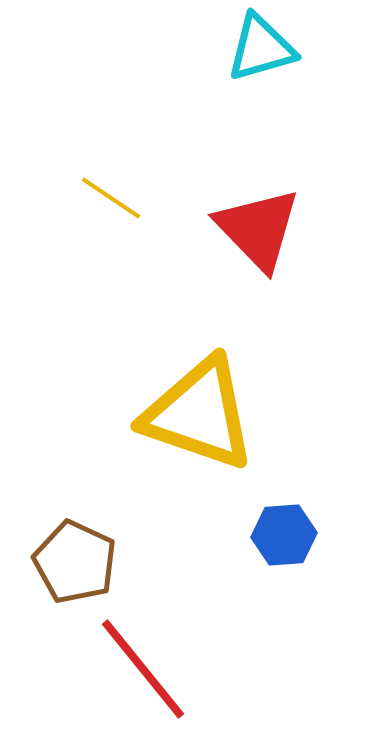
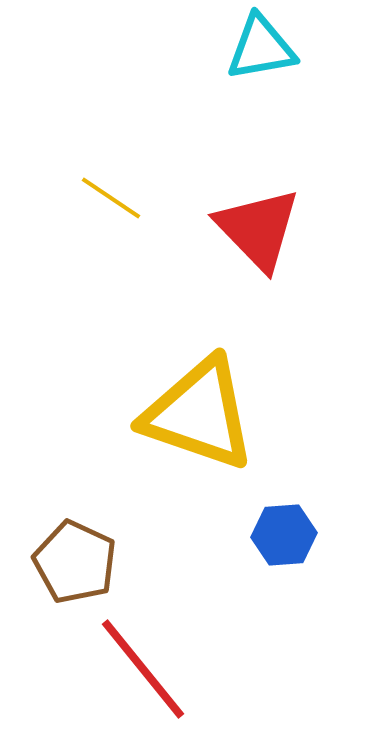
cyan triangle: rotated 6 degrees clockwise
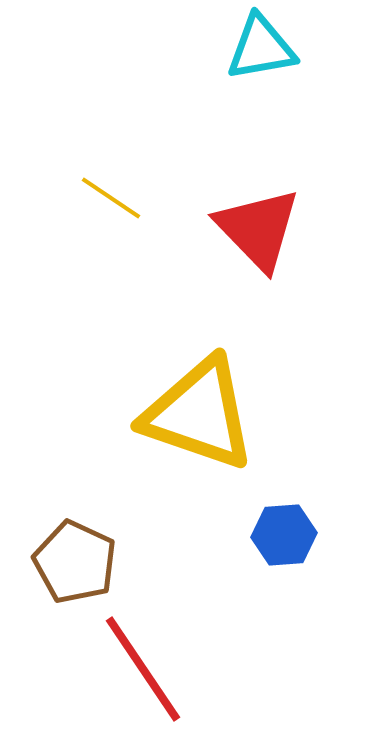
red line: rotated 5 degrees clockwise
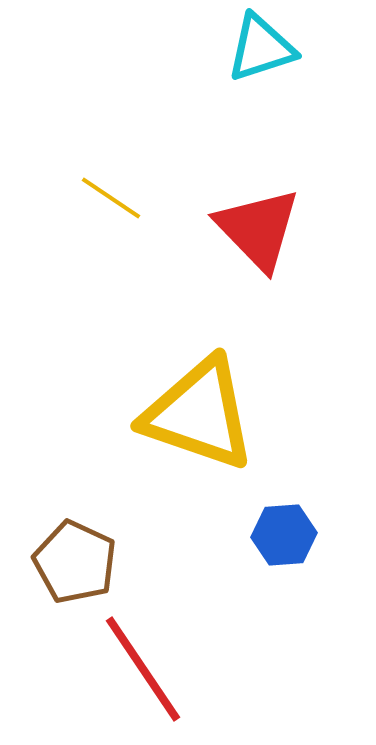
cyan triangle: rotated 8 degrees counterclockwise
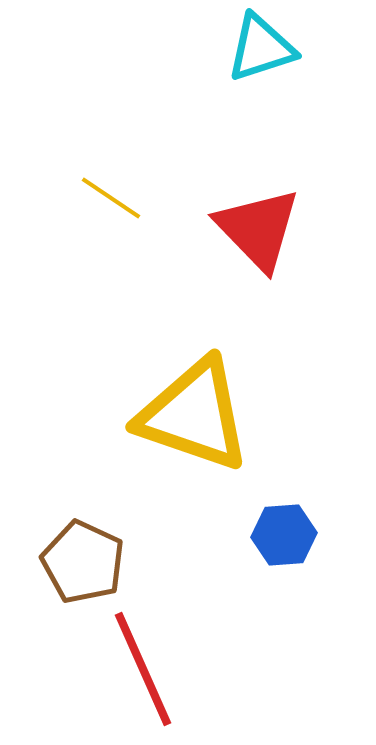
yellow triangle: moved 5 px left, 1 px down
brown pentagon: moved 8 px right
red line: rotated 10 degrees clockwise
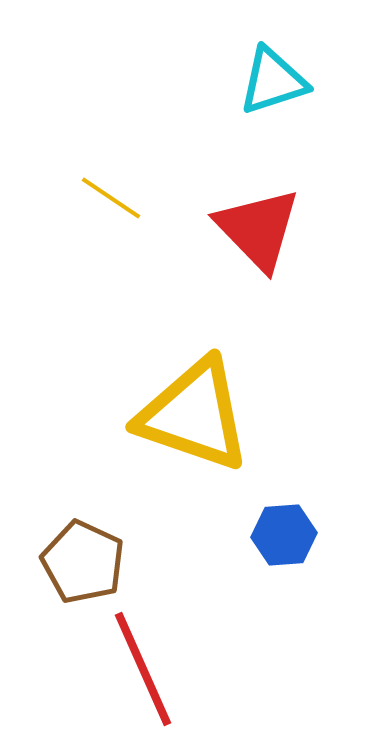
cyan triangle: moved 12 px right, 33 px down
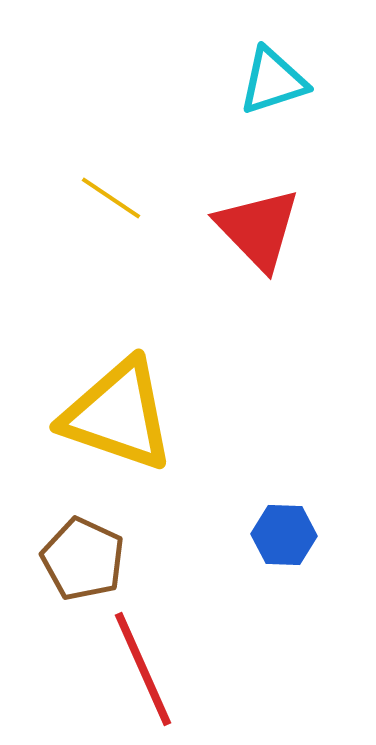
yellow triangle: moved 76 px left
blue hexagon: rotated 6 degrees clockwise
brown pentagon: moved 3 px up
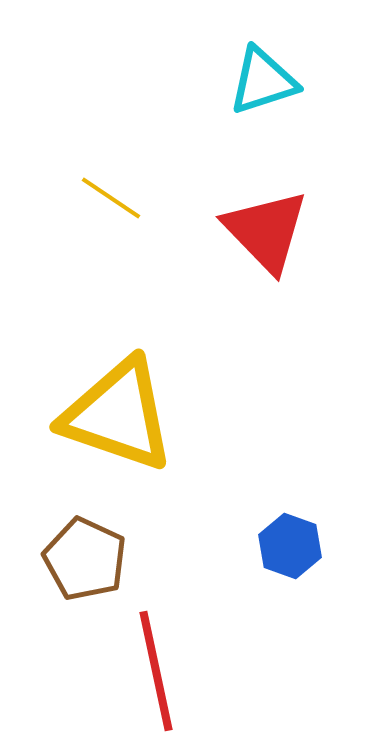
cyan triangle: moved 10 px left
red triangle: moved 8 px right, 2 px down
blue hexagon: moved 6 px right, 11 px down; rotated 18 degrees clockwise
brown pentagon: moved 2 px right
red line: moved 13 px right, 2 px down; rotated 12 degrees clockwise
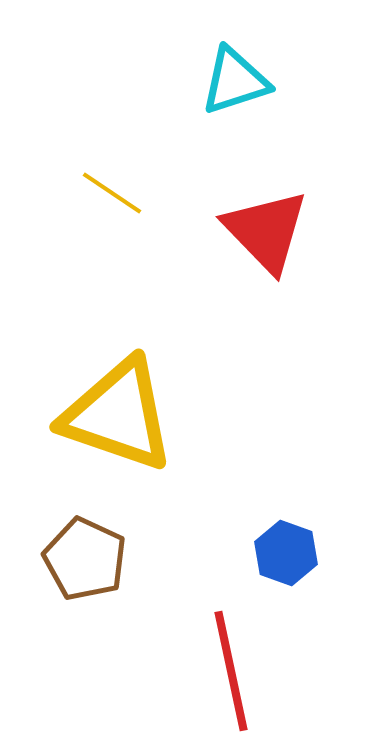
cyan triangle: moved 28 px left
yellow line: moved 1 px right, 5 px up
blue hexagon: moved 4 px left, 7 px down
red line: moved 75 px right
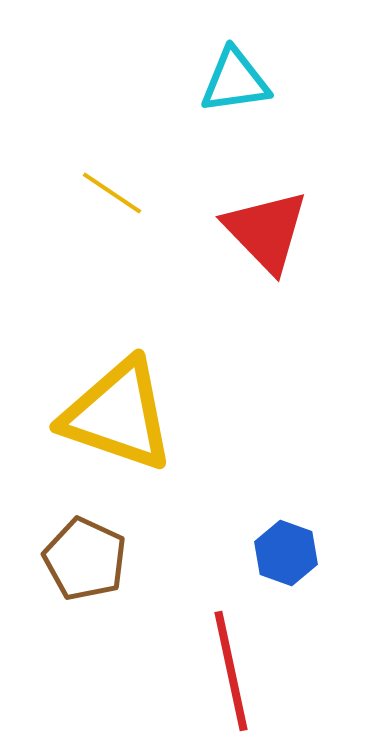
cyan triangle: rotated 10 degrees clockwise
